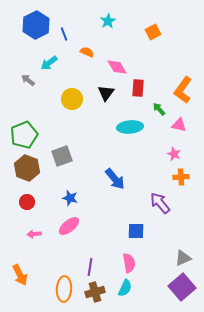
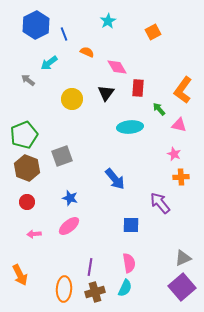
blue square: moved 5 px left, 6 px up
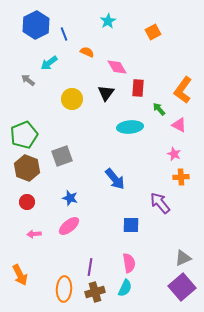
pink triangle: rotated 14 degrees clockwise
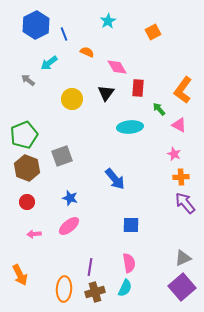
purple arrow: moved 25 px right
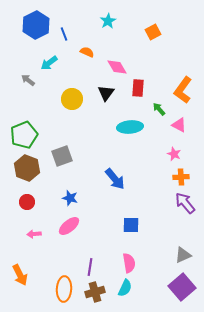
gray triangle: moved 3 px up
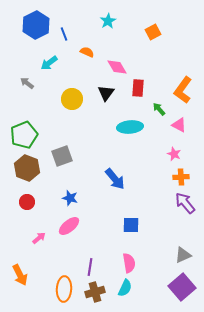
gray arrow: moved 1 px left, 3 px down
pink arrow: moved 5 px right, 4 px down; rotated 144 degrees clockwise
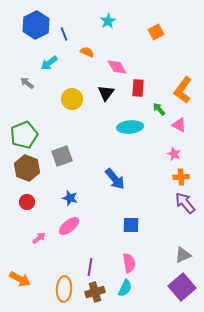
orange square: moved 3 px right
orange arrow: moved 4 px down; rotated 35 degrees counterclockwise
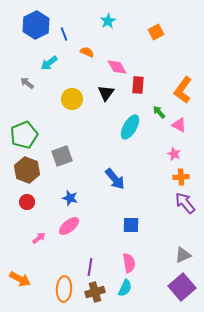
red rectangle: moved 3 px up
green arrow: moved 3 px down
cyan ellipse: rotated 55 degrees counterclockwise
brown hexagon: moved 2 px down
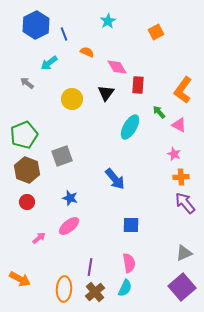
gray triangle: moved 1 px right, 2 px up
brown cross: rotated 24 degrees counterclockwise
